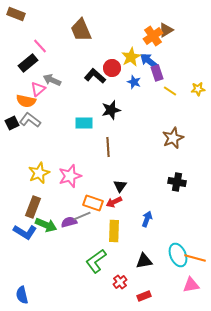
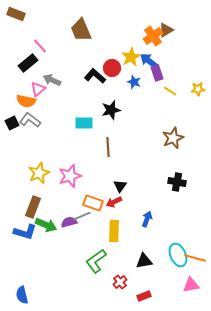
blue L-shape at (25, 232): rotated 15 degrees counterclockwise
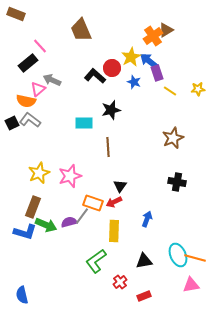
gray line at (82, 216): rotated 30 degrees counterclockwise
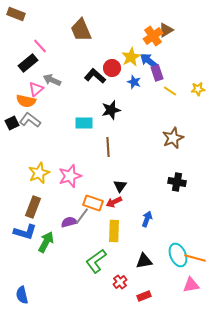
pink triangle at (38, 89): moved 2 px left
green arrow at (46, 225): moved 17 px down; rotated 85 degrees counterclockwise
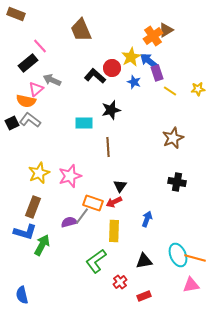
green arrow at (46, 242): moved 4 px left, 3 px down
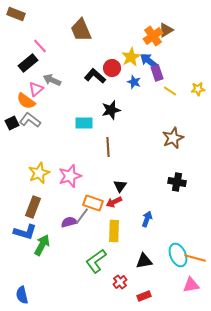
orange semicircle at (26, 101): rotated 24 degrees clockwise
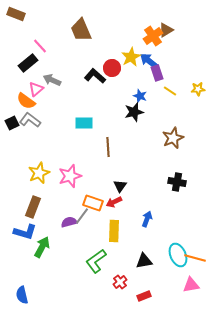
blue star at (134, 82): moved 6 px right, 14 px down
black star at (111, 110): moved 23 px right, 2 px down
green arrow at (42, 245): moved 2 px down
